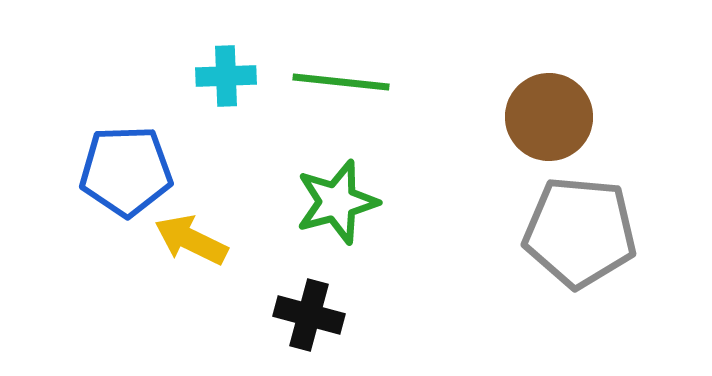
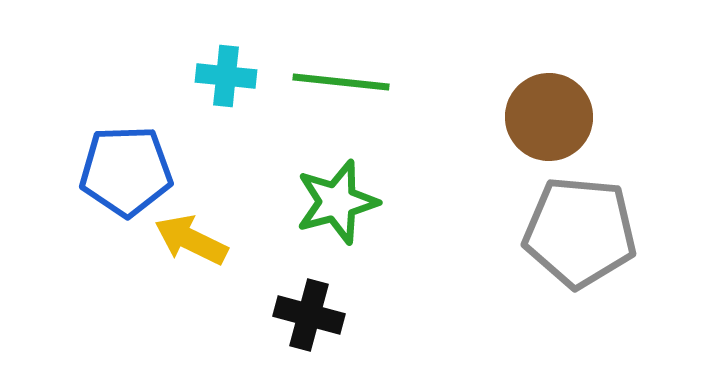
cyan cross: rotated 8 degrees clockwise
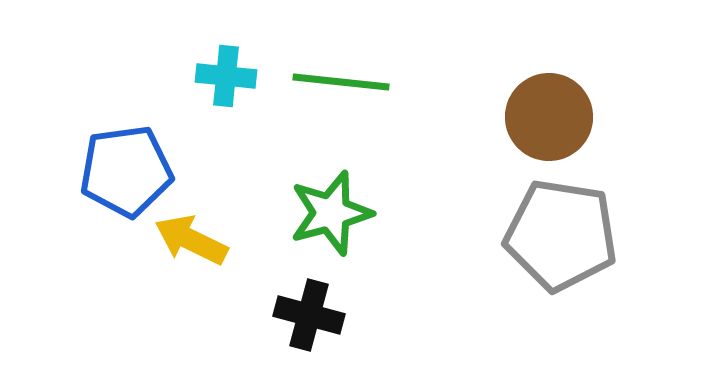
blue pentagon: rotated 6 degrees counterclockwise
green star: moved 6 px left, 11 px down
gray pentagon: moved 19 px left, 3 px down; rotated 4 degrees clockwise
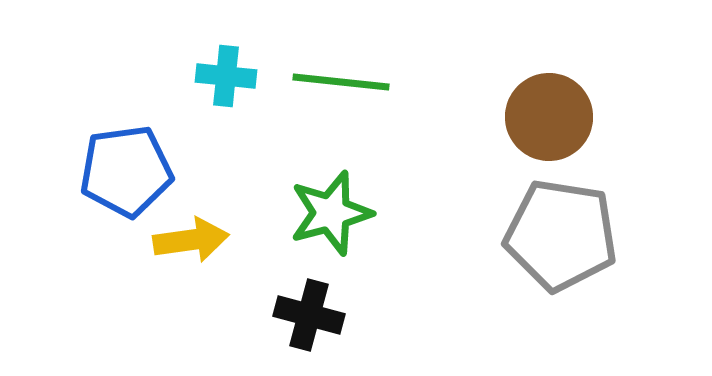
yellow arrow: rotated 146 degrees clockwise
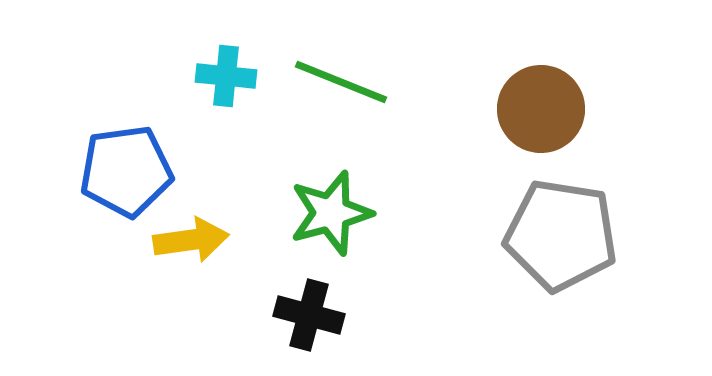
green line: rotated 16 degrees clockwise
brown circle: moved 8 px left, 8 px up
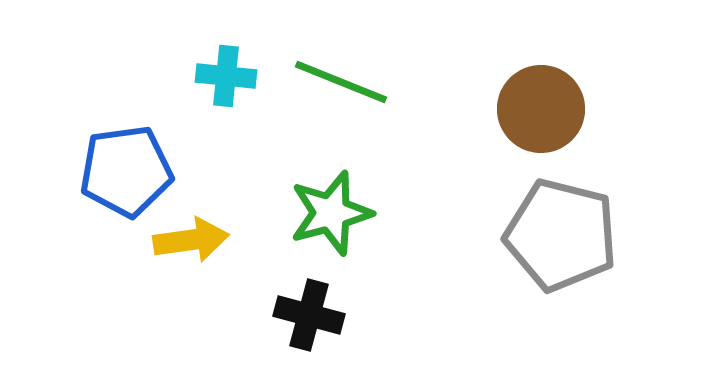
gray pentagon: rotated 5 degrees clockwise
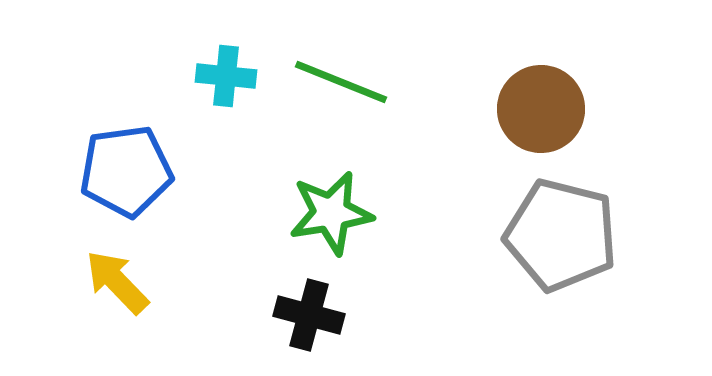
green star: rotated 6 degrees clockwise
yellow arrow: moved 74 px left, 42 px down; rotated 126 degrees counterclockwise
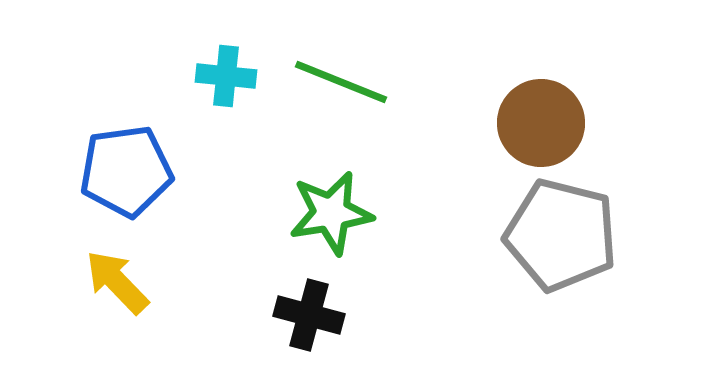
brown circle: moved 14 px down
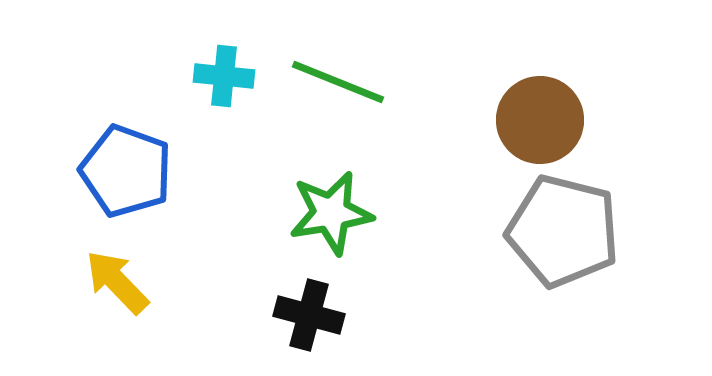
cyan cross: moved 2 px left
green line: moved 3 px left
brown circle: moved 1 px left, 3 px up
blue pentagon: rotated 28 degrees clockwise
gray pentagon: moved 2 px right, 4 px up
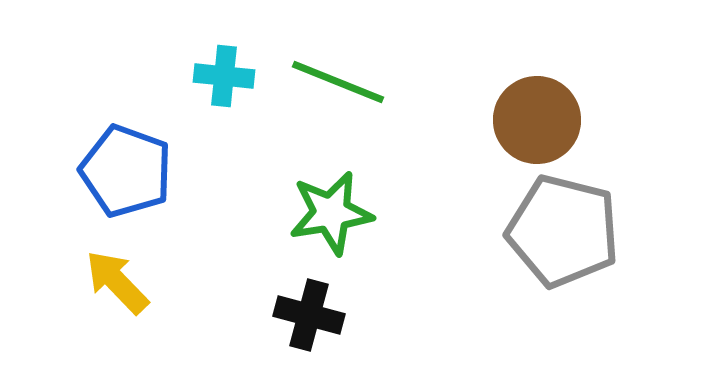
brown circle: moved 3 px left
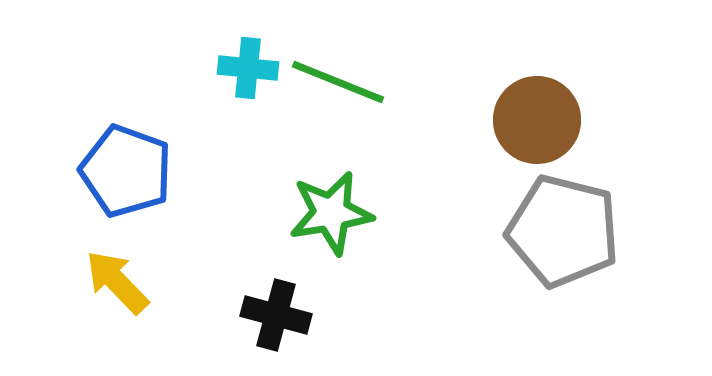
cyan cross: moved 24 px right, 8 px up
black cross: moved 33 px left
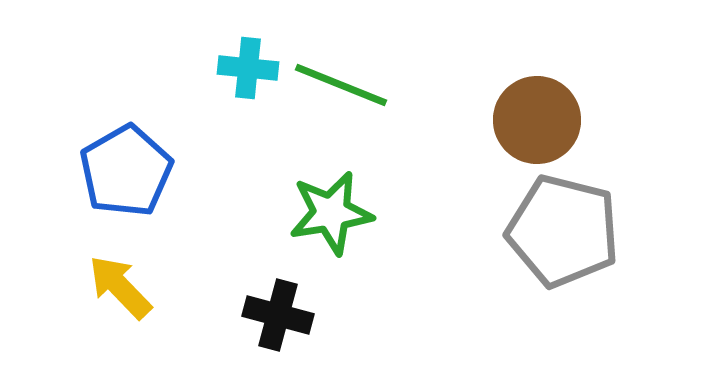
green line: moved 3 px right, 3 px down
blue pentagon: rotated 22 degrees clockwise
yellow arrow: moved 3 px right, 5 px down
black cross: moved 2 px right
